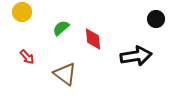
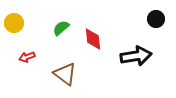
yellow circle: moved 8 px left, 11 px down
red arrow: rotated 112 degrees clockwise
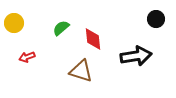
brown triangle: moved 16 px right, 3 px up; rotated 20 degrees counterclockwise
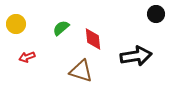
black circle: moved 5 px up
yellow circle: moved 2 px right, 1 px down
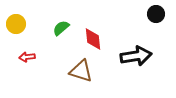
red arrow: rotated 14 degrees clockwise
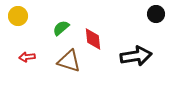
yellow circle: moved 2 px right, 8 px up
brown triangle: moved 12 px left, 10 px up
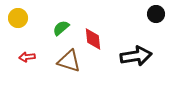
yellow circle: moved 2 px down
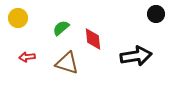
brown triangle: moved 2 px left, 2 px down
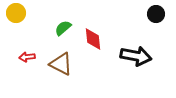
yellow circle: moved 2 px left, 5 px up
green semicircle: moved 2 px right
black arrow: rotated 20 degrees clockwise
brown triangle: moved 6 px left, 1 px down; rotated 10 degrees clockwise
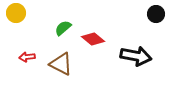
red diamond: rotated 45 degrees counterclockwise
